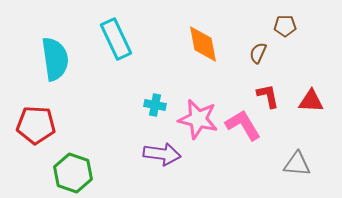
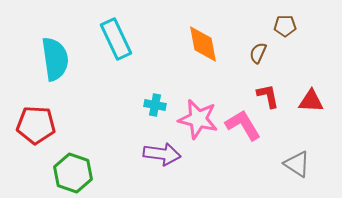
gray triangle: rotated 28 degrees clockwise
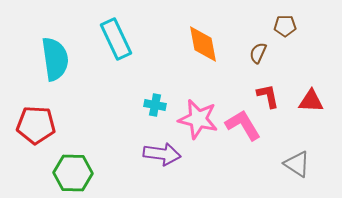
green hexagon: rotated 18 degrees counterclockwise
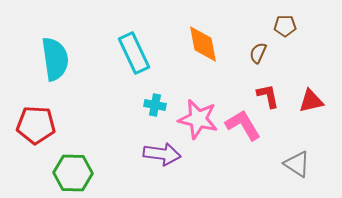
cyan rectangle: moved 18 px right, 14 px down
red triangle: rotated 16 degrees counterclockwise
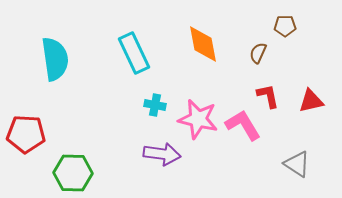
red pentagon: moved 10 px left, 9 px down
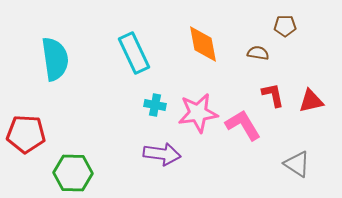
brown semicircle: rotated 75 degrees clockwise
red L-shape: moved 5 px right, 1 px up
pink star: moved 6 px up; rotated 21 degrees counterclockwise
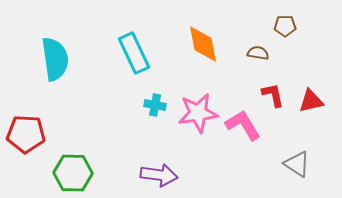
purple arrow: moved 3 px left, 21 px down
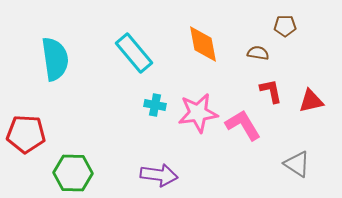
cyan rectangle: rotated 15 degrees counterclockwise
red L-shape: moved 2 px left, 4 px up
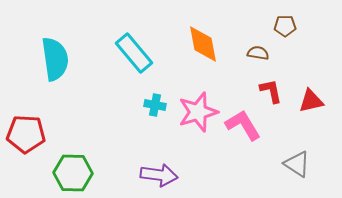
pink star: moved 1 px up; rotated 9 degrees counterclockwise
